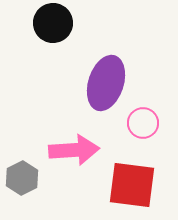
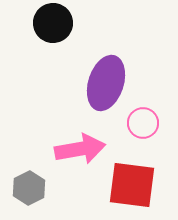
pink arrow: moved 6 px right, 1 px up; rotated 6 degrees counterclockwise
gray hexagon: moved 7 px right, 10 px down
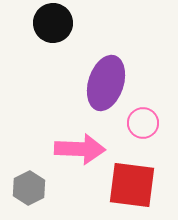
pink arrow: rotated 12 degrees clockwise
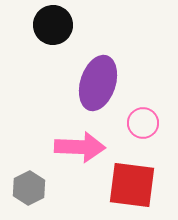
black circle: moved 2 px down
purple ellipse: moved 8 px left
pink arrow: moved 2 px up
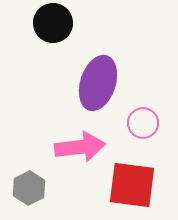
black circle: moved 2 px up
pink arrow: rotated 9 degrees counterclockwise
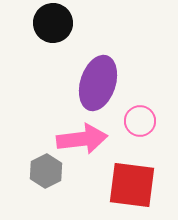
pink circle: moved 3 px left, 2 px up
pink arrow: moved 2 px right, 8 px up
gray hexagon: moved 17 px right, 17 px up
